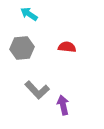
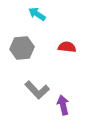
cyan arrow: moved 8 px right
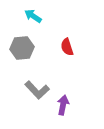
cyan arrow: moved 4 px left, 2 px down
red semicircle: rotated 114 degrees counterclockwise
purple arrow: rotated 24 degrees clockwise
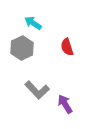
cyan arrow: moved 7 px down
gray hexagon: rotated 20 degrees counterclockwise
purple arrow: moved 2 px right, 1 px up; rotated 42 degrees counterclockwise
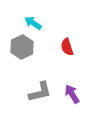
gray hexagon: moved 1 px up
gray L-shape: moved 3 px right, 2 px down; rotated 60 degrees counterclockwise
purple arrow: moved 7 px right, 10 px up
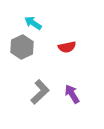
red semicircle: rotated 84 degrees counterclockwise
gray L-shape: rotated 30 degrees counterclockwise
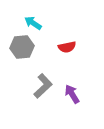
gray hexagon: rotated 20 degrees clockwise
gray L-shape: moved 3 px right, 6 px up
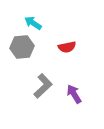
purple arrow: moved 2 px right
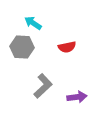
gray hexagon: rotated 10 degrees clockwise
purple arrow: moved 3 px right, 3 px down; rotated 114 degrees clockwise
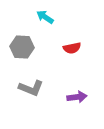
cyan arrow: moved 12 px right, 6 px up
red semicircle: moved 5 px right, 1 px down
gray L-shape: moved 12 px left, 2 px down; rotated 65 degrees clockwise
